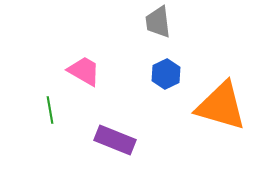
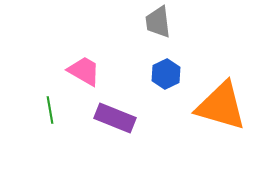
purple rectangle: moved 22 px up
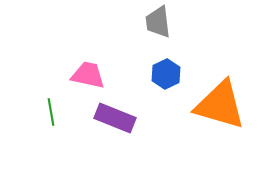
pink trapezoid: moved 4 px right, 4 px down; rotated 18 degrees counterclockwise
orange triangle: moved 1 px left, 1 px up
green line: moved 1 px right, 2 px down
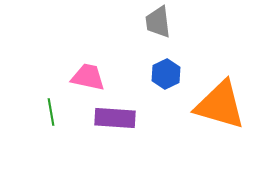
pink trapezoid: moved 2 px down
purple rectangle: rotated 18 degrees counterclockwise
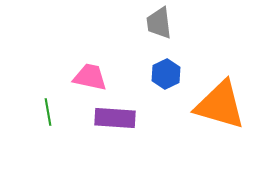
gray trapezoid: moved 1 px right, 1 px down
pink trapezoid: moved 2 px right
green line: moved 3 px left
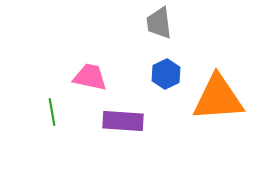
orange triangle: moved 2 px left, 7 px up; rotated 20 degrees counterclockwise
green line: moved 4 px right
purple rectangle: moved 8 px right, 3 px down
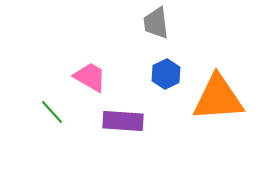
gray trapezoid: moved 3 px left
pink trapezoid: rotated 18 degrees clockwise
green line: rotated 32 degrees counterclockwise
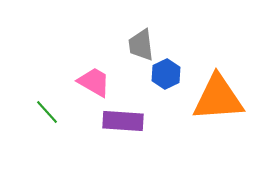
gray trapezoid: moved 15 px left, 22 px down
pink trapezoid: moved 4 px right, 5 px down
green line: moved 5 px left
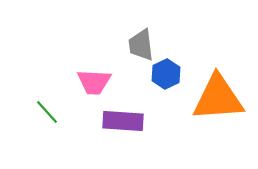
pink trapezoid: rotated 153 degrees clockwise
